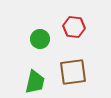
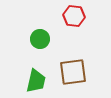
red hexagon: moved 11 px up
green trapezoid: moved 1 px right, 1 px up
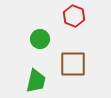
red hexagon: rotated 15 degrees clockwise
brown square: moved 8 px up; rotated 8 degrees clockwise
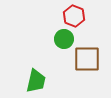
green circle: moved 24 px right
brown square: moved 14 px right, 5 px up
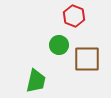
green circle: moved 5 px left, 6 px down
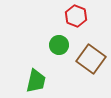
red hexagon: moved 2 px right
brown square: moved 4 px right; rotated 36 degrees clockwise
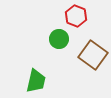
green circle: moved 6 px up
brown square: moved 2 px right, 4 px up
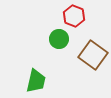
red hexagon: moved 2 px left
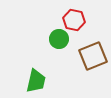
red hexagon: moved 4 px down; rotated 10 degrees counterclockwise
brown square: moved 1 px down; rotated 32 degrees clockwise
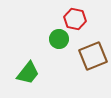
red hexagon: moved 1 px right, 1 px up
green trapezoid: moved 8 px left, 8 px up; rotated 25 degrees clockwise
